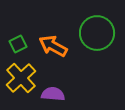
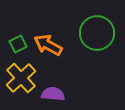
orange arrow: moved 5 px left, 1 px up
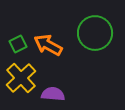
green circle: moved 2 px left
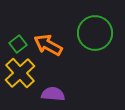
green square: rotated 12 degrees counterclockwise
yellow cross: moved 1 px left, 5 px up
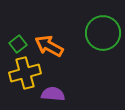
green circle: moved 8 px right
orange arrow: moved 1 px right, 1 px down
yellow cross: moved 5 px right; rotated 28 degrees clockwise
